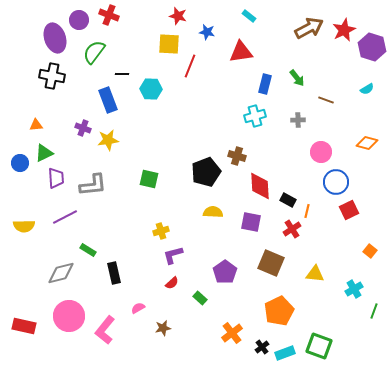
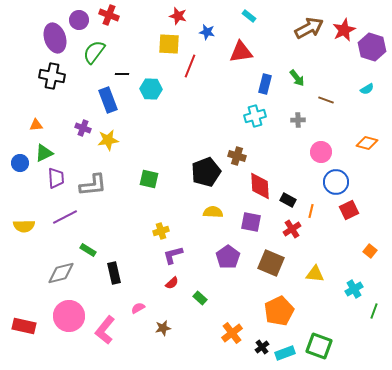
orange line at (307, 211): moved 4 px right
purple pentagon at (225, 272): moved 3 px right, 15 px up
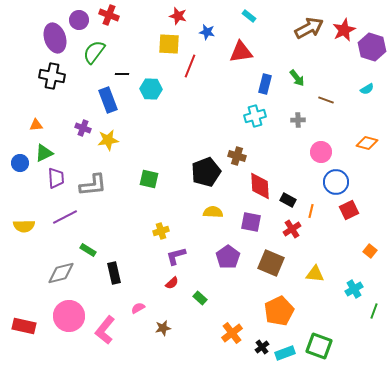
purple L-shape at (173, 255): moved 3 px right, 1 px down
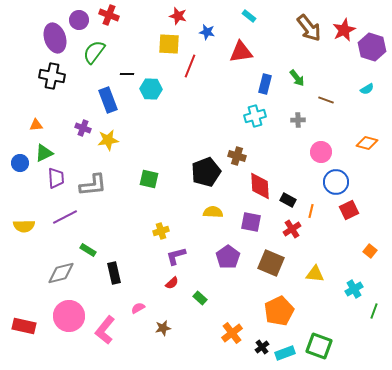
brown arrow at (309, 28): rotated 80 degrees clockwise
black line at (122, 74): moved 5 px right
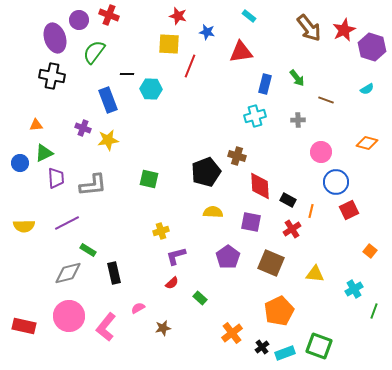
purple line at (65, 217): moved 2 px right, 6 px down
gray diamond at (61, 273): moved 7 px right
pink L-shape at (105, 330): moved 1 px right, 3 px up
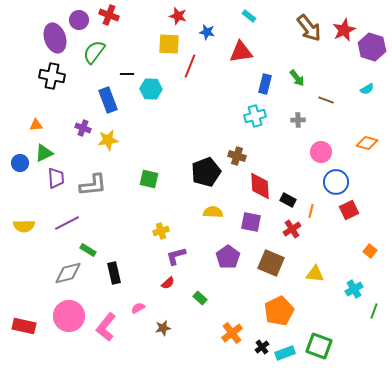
red semicircle at (172, 283): moved 4 px left
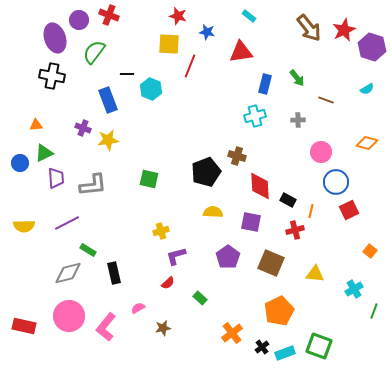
cyan hexagon at (151, 89): rotated 20 degrees clockwise
red cross at (292, 229): moved 3 px right, 1 px down; rotated 18 degrees clockwise
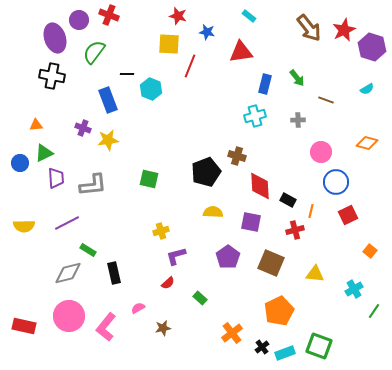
red square at (349, 210): moved 1 px left, 5 px down
green line at (374, 311): rotated 14 degrees clockwise
